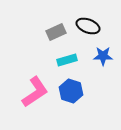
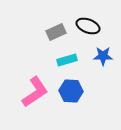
blue hexagon: rotated 15 degrees counterclockwise
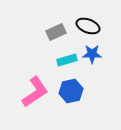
blue star: moved 11 px left, 2 px up
blue hexagon: rotated 15 degrees counterclockwise
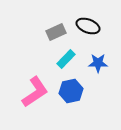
blue star: moved 6 px right, 9 px down
cyan rectangle: moved 1 px left, 1 px up; rotated 30 degrees counterclockwise
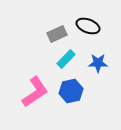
gray rectangle: moved 1 px right, 2 px down
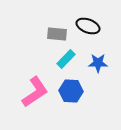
gray rectangle: rotated 30 degrees clockwise
blue hexagon: rotated 15 degrees clockwise
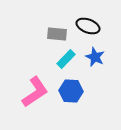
blue star: moved 3 px left, 6 px up; rotated 24 degrees clockwise
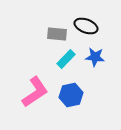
black ellipse: moved 2 px left
blue star: rotated 18 degrees counterclockwise
blue hexagon: moved 4 px down; rotated 15 degrees counterclockwise
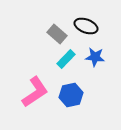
gray rectangle: rotated 36 degrees clockwise
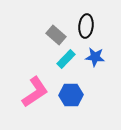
black ellipse: rotated 75 degrees clockwise
gray rectangle: moved 1 px left, 1 px down
blue hexagon: rotated 10 degrees clockwise
